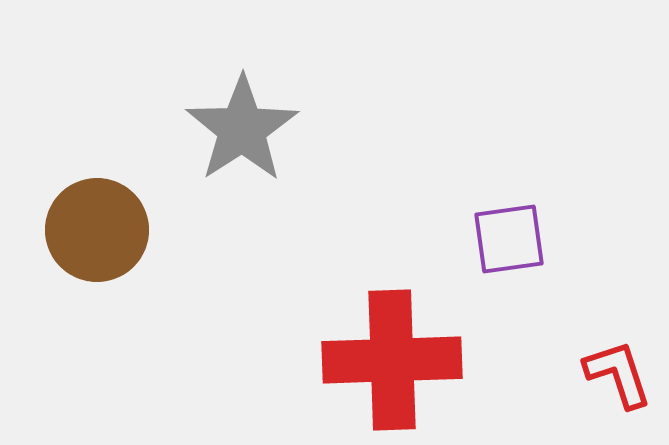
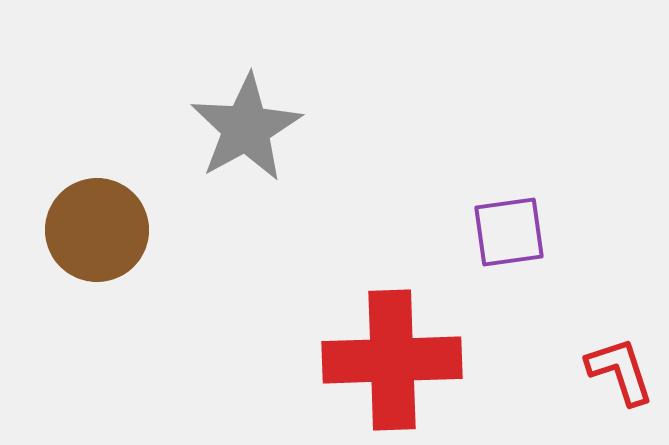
gray star: moved 4 px right, 1 px up; rotated 4 degrees clockwise
purple square: moved 7 px up
red L-shape: moved 2 px right, 3 px up
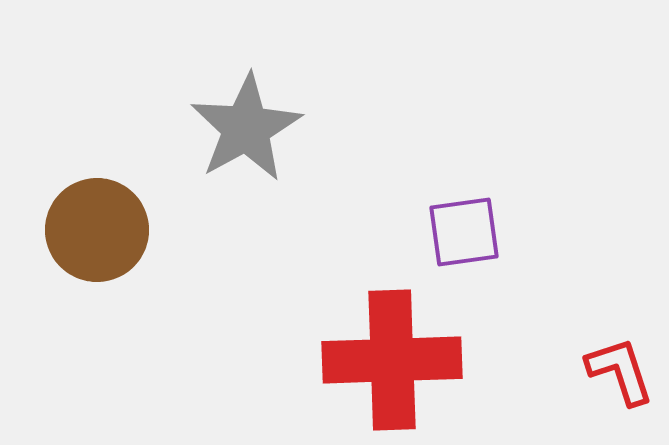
purple square: moved 45 px left
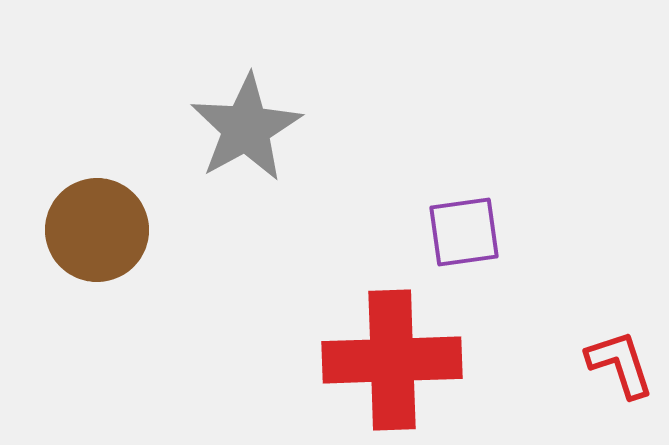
red L-shape: moved 7 px up
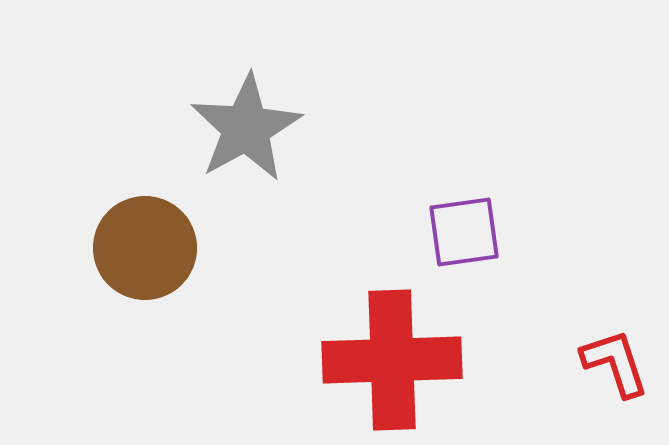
brown circle: moved 48 px right, 18 px down
red L-shape: moved 5 px left, 1 px up
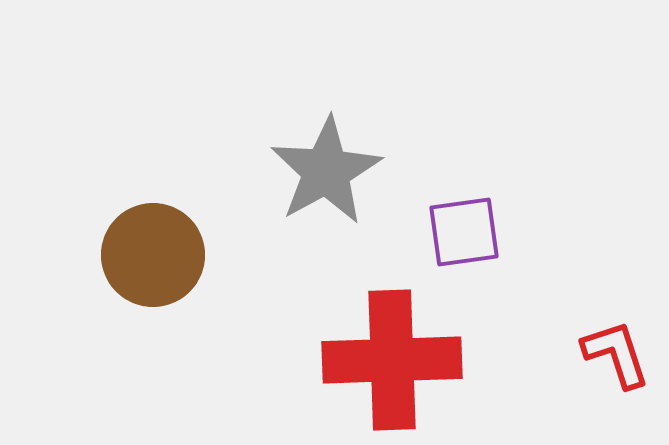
gray star: moved 80 px right, 43 px down
brown circle: moved 8 px right, 7 px down
red L-shape: moved 1 px right, 9 px up
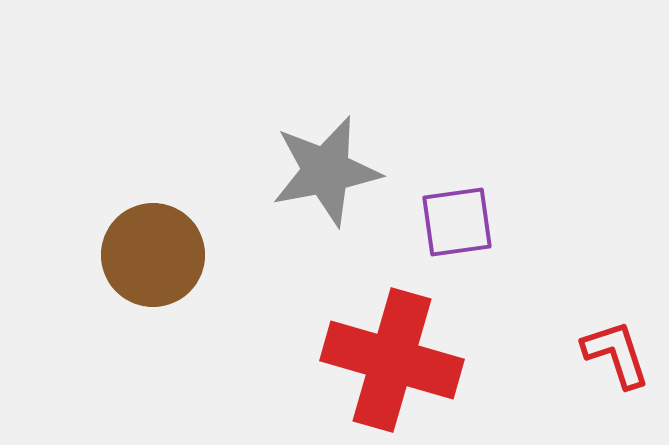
gray star: rotated 18 degrees clockwise
purple square: moved 7 px left, 10 px up
red cross: rotated 18 degrees clockwise
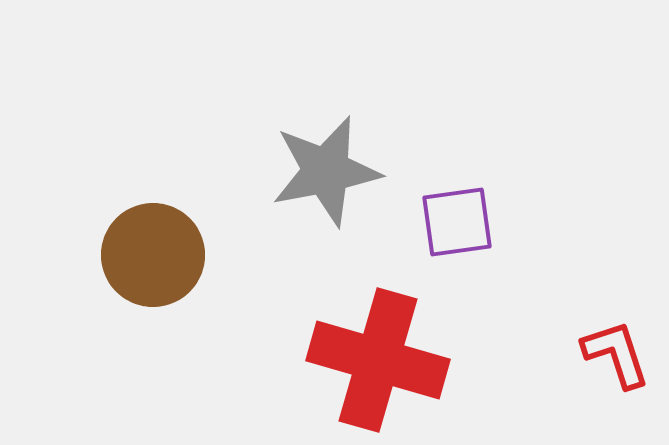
red cross: moved 14 px left
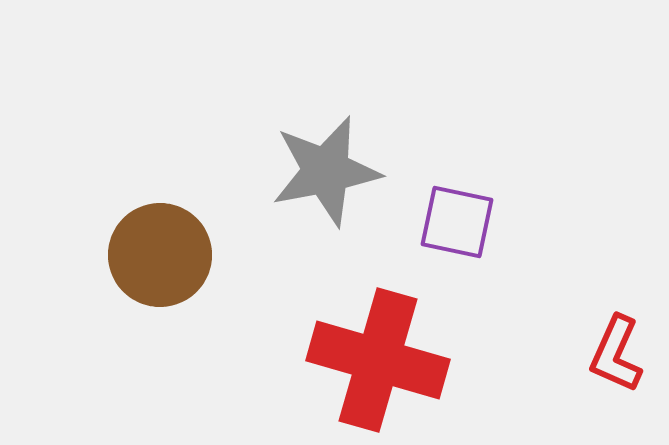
purple square: rotated 20 degrees clockwise
brown circle: moved 7 px right
red L-shape: rotated 138 degrees counterclockwise
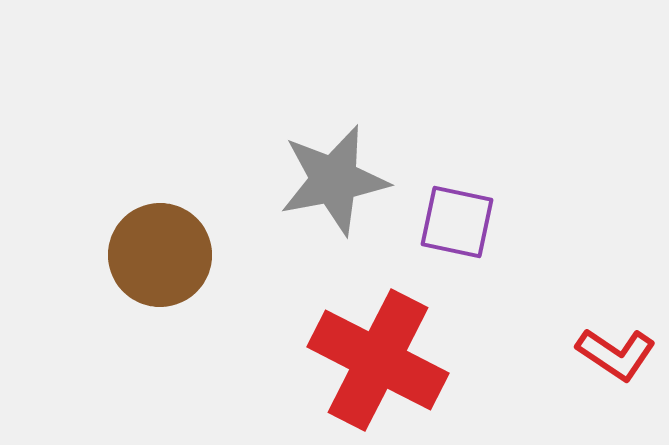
gray star: moved 8 px right, 9 px down
red L-shape: rotated 80 degrees counterclockwise
red cross: rotated 11 degrees clockwise
